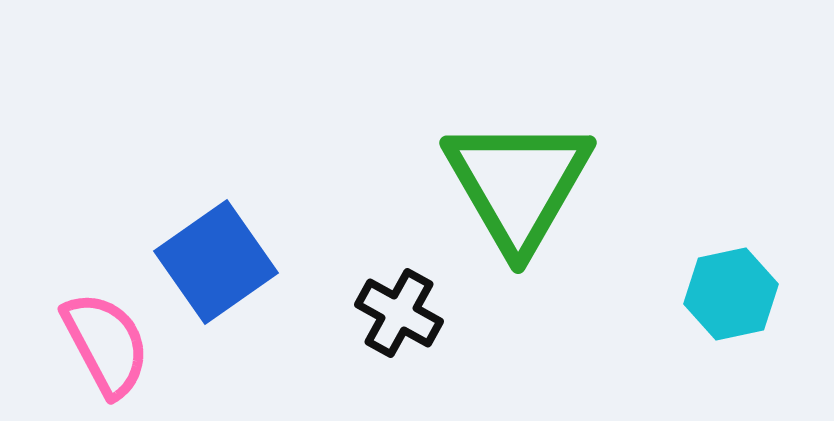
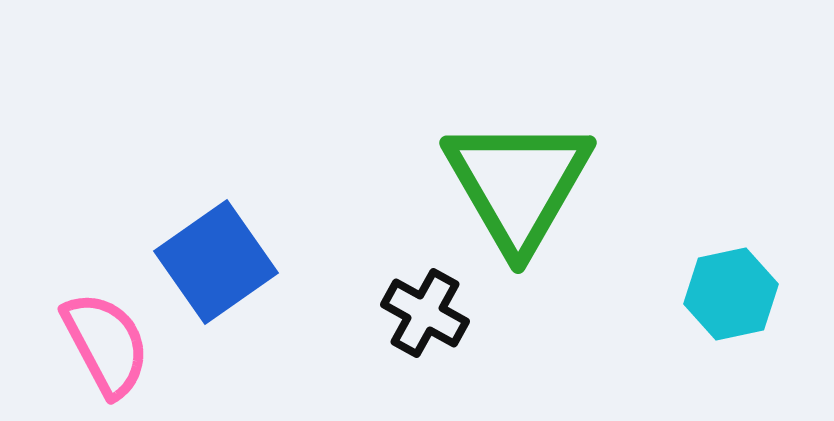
black cross: moved 26 px right
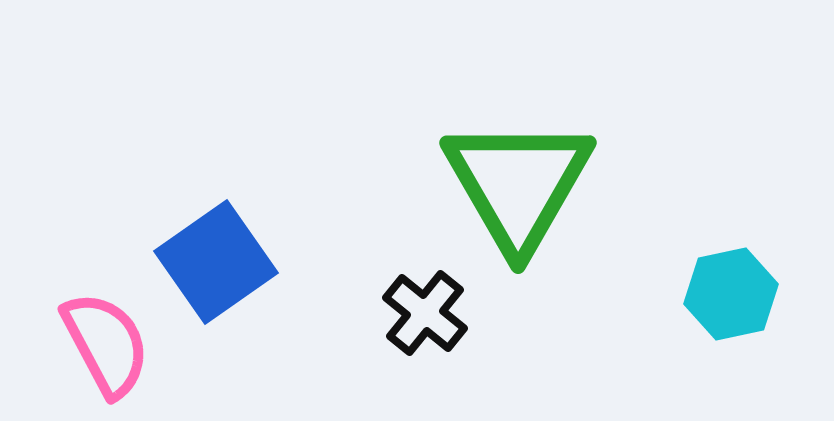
black cross: rotated 10 degrees clockwise
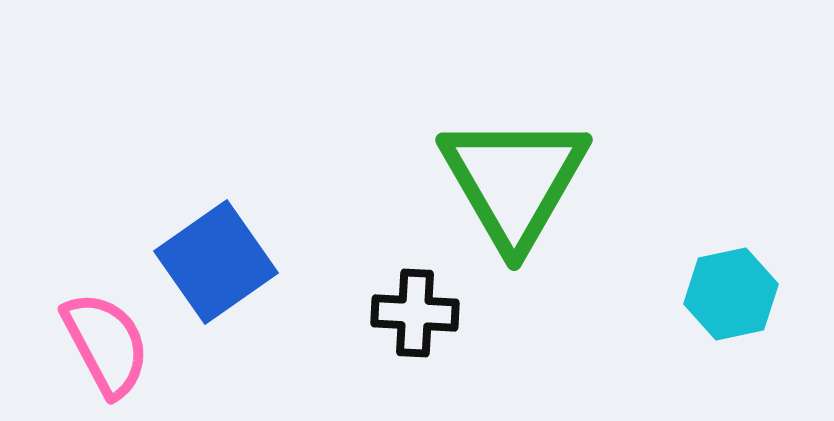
green triangle: moved 4 px left, 3 px up
black cross: moved 10 px left; rotated 36 degrees counterclockwise
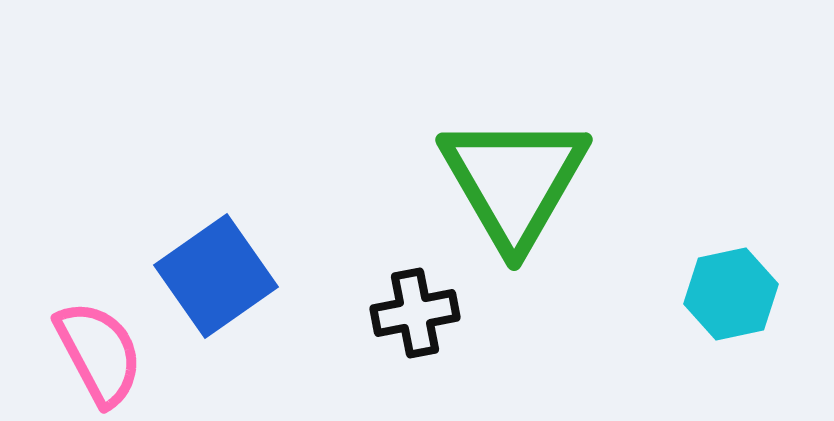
blue square: moved 14 px down
black cross: rotated 14 degrees counterclockwise
pink semicircle: moved 7 px left, 9 px down
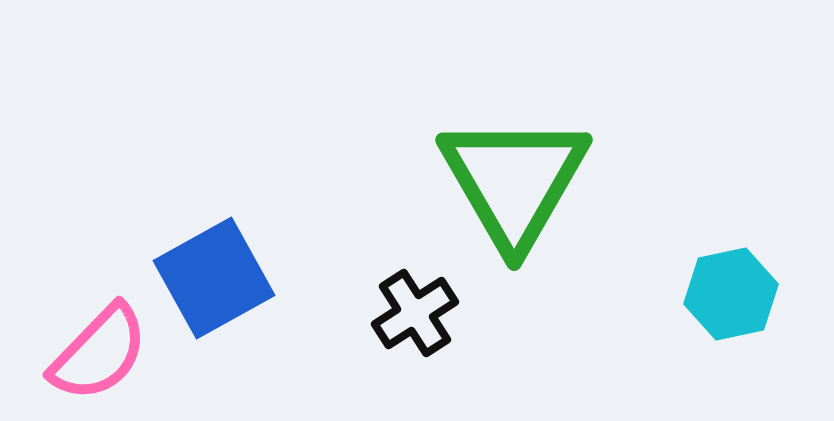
blue square: moved 2 px left, 2 px down; rotated 6 degrees clockwise
black cross: rotated 22 degrees counterclockwise
pink semicircle: rotated 72 degrees clockwise
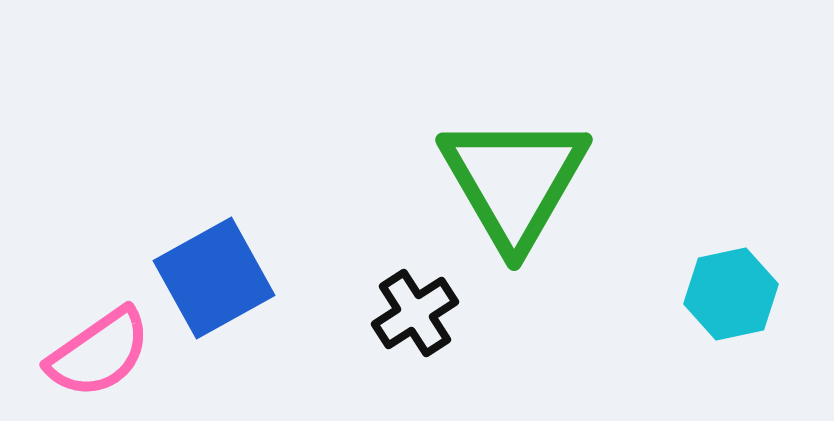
pink semicircle: rotated 11 degrees clockwise
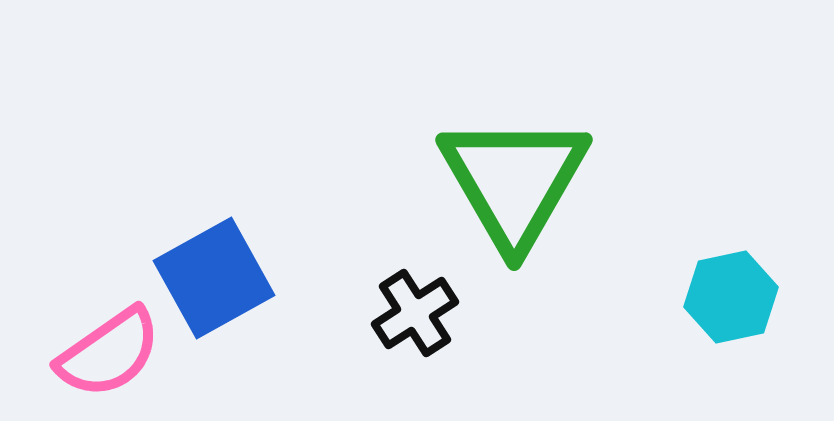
cyan hexagon: moved 3 px down
pink semicircle: moved 10 px right
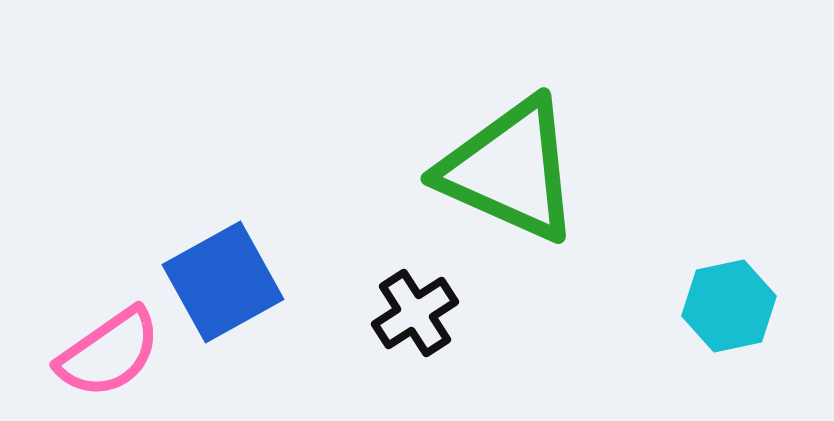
green triangle: moved 4 px left, 11 px up; rotated 36 degrees counterclockwise
blue square: moved 9 px right, 4 px down
cyan hexagon: moved 2 px left, 9 px down
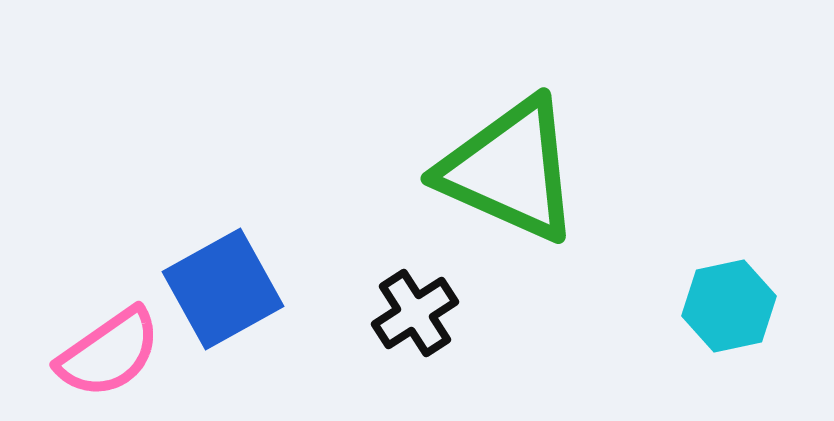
blue square: moved 7 px down
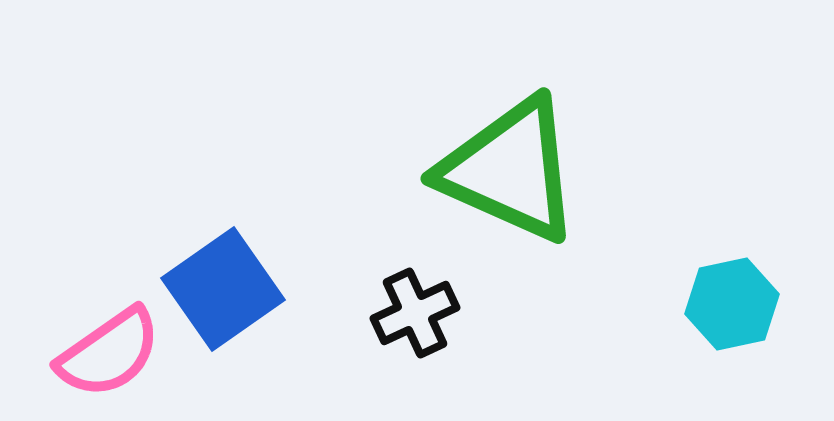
blue square: rotated 6 degrees counterclockwise
cyan hexagon: moved 3 px right, 2 px up
black cross: rotated 8 degrees clockwise
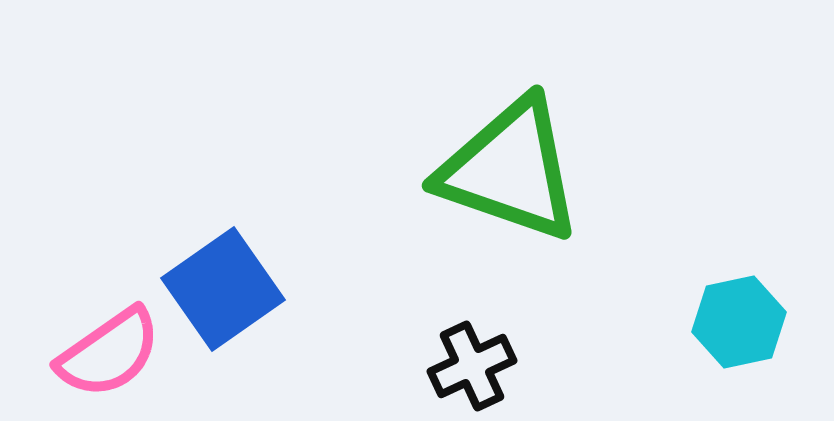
green triangle: rotated 5 degrees counterclockwise
cyan hexagon: moved 7 px right, 18 px down
black cross: moved 57 px right, 53 px down
